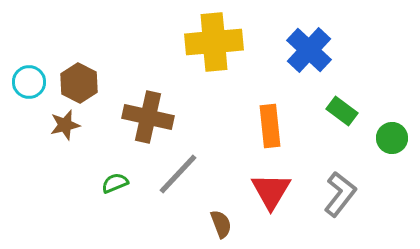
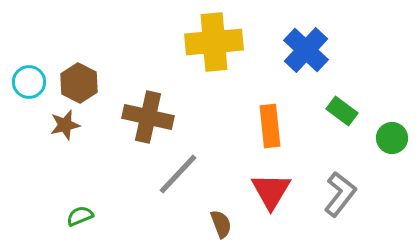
blue cross: moved 3 px left
green semicircle: moved 35 px left, 33 px down
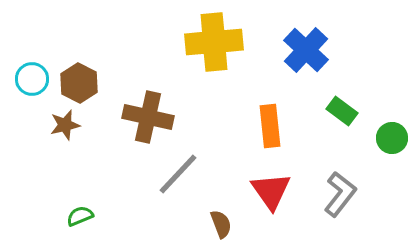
cyan circle: moved 3 px right, 3 px up
red triangle: rotated 6 degrees counterclockwise
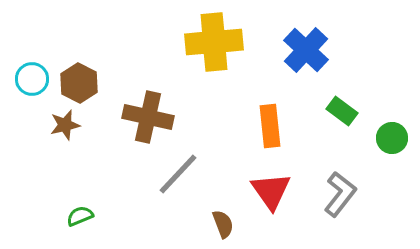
brown semicircle: moved 2 px right
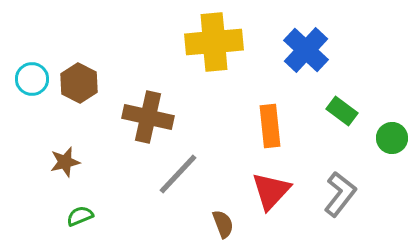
brown star: moved 37 px down
red triangle: rotated 18 degrees clockwise
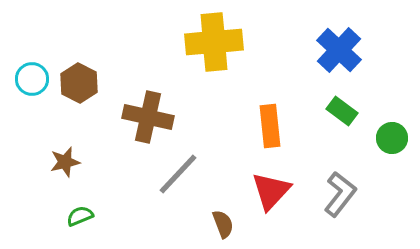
blue cross: moved 33 px right
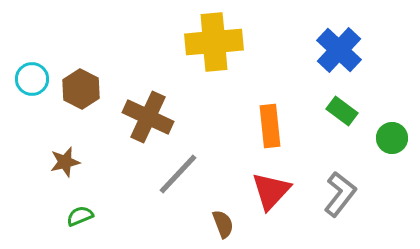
brown hexagon: moved 2 px right, 6 px down
brown cross: rotated 12 degrees clockwise
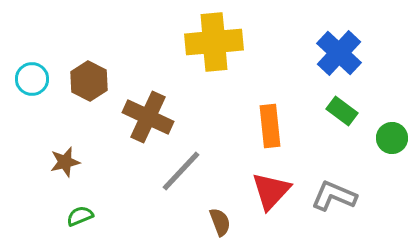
blue cross: moved 3 px down
brown hexagon: moved 8 px right, 8 px up
gray line: moved 3 px right, 3 px up
gray L-shape: moved 6 px left, 2 px down; rotated 105 degrees counterclockwise
brown semicircle: moved 3 px left, 2 px up
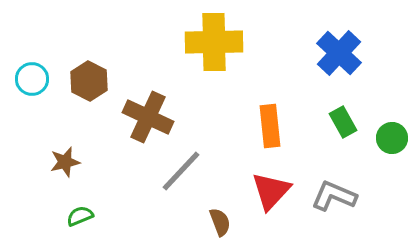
yellow cross: rotated 4 degrees clockwise
green rectangle: moved 1 px right, 11 px down; rotated 24 degrees clockwise
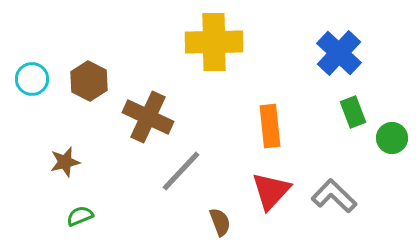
green rectangle: moved 10 px right, 10 px up; rotated 8 degrees clockwise
gray L-shape: rotated 21 degrees clockwise
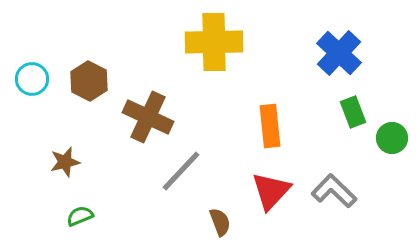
gray L-shape: moved 5 px up
